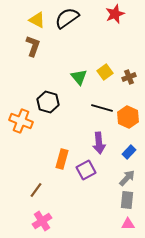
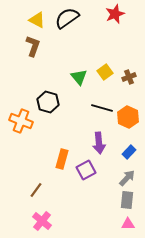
pink cross: rotated 18 degrees counterclockwise
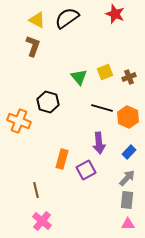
red star: rotated 30 degrees counterclockwise
yellow square: rotated 14 degrees clockwise
orange cross: moved 2 px left
brown line: rotated 49 degrees counterclockwise
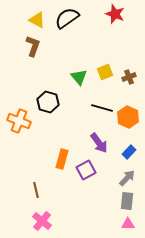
purple arrow: rotated 30 degrees counterclockwise
gray rectangle: moved 1 px down
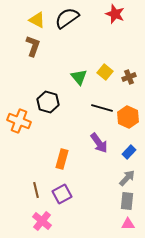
yellow square: rotated 28 degrees counterclockwise
purple square: moved 24 px left, 24 px down
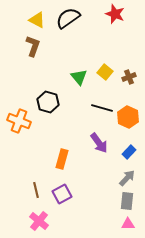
black semicircle: moved 1 px right
pink cross: moved 3 px left
